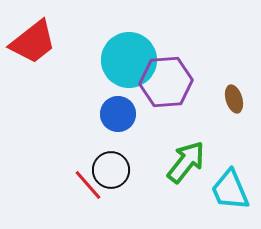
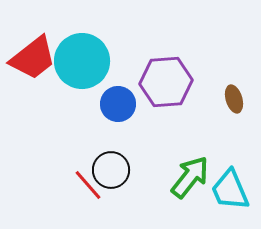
red trapezoid: moved 16 px down
cyan circle: moved 47 px left, 1 px down
blue circle: moved 10 px up
green arrow: moved 4 px right, 15 px down
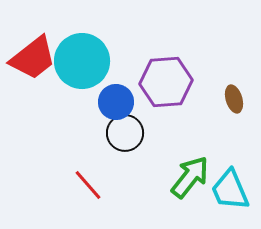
blue circle: moved 2 px left, 2 px up
black circle: moved 14 px right, 37 px up
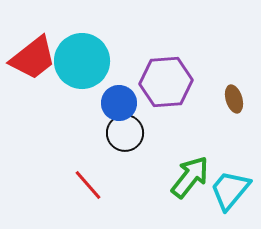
blue circle: moved 3 px right, 1 px down
cyan trapezoid: rotated 63 degrees clockwise
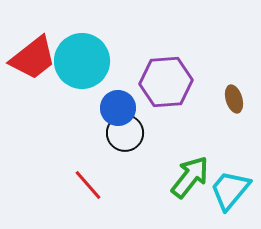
blue circle: moved 1 px left, 5 px down
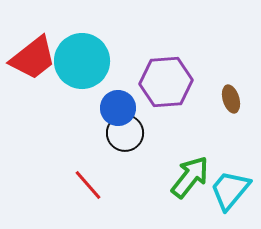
brown ellipse: moved 3 px left
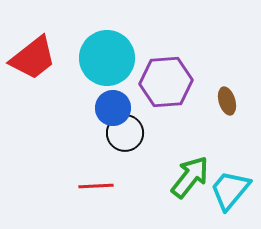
cyan circle: moved 25 px right, 3 px up
brown ellipse: moved 4 px left, 2 px down
blue circle: moved 5 px left
red line: moved 8 px right, 1 px down; rotated 52 degrees counterclockwise
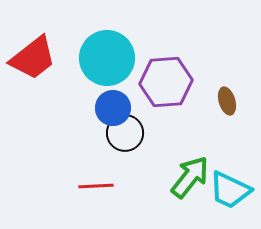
cyan trapezoid: rotated 105 degrees counterclockwise
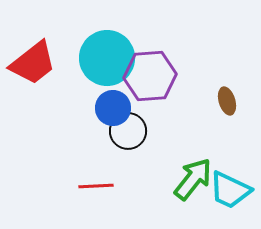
red trapezoid: moved 5 px down
purple hexagon: moved 16 px left, 6 px up
black circle: moved 3 px right, 2 px up
green arrow: moved 3 px right, 2 px down
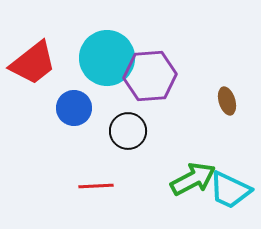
blue circle: moved 39 px left
green arrow: rotated 24 degrees clockwise
